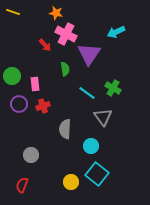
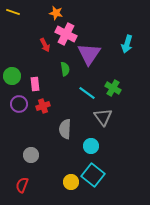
cyan arrow: moved 11 px right, 12 px down; rotated 48 degrees counterclockwise
red arrow: rotated 16 degrees clockwise
cyan square: moved 4 px left, 1 px down
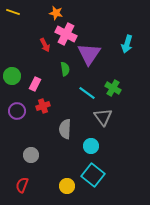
pink rectangle: rotated 32 degrees clockwise
purple circle: moved 2 px left, 7 px down
yellow circle: moved 4 px left, 4 px down
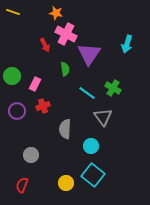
yellow circle: moved 1 px left, 3 px up
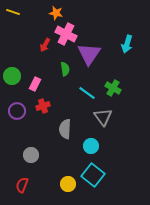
red arrow: rotated 56 degrees clockwise
yellow circle: moved 2 px right, 1 px down
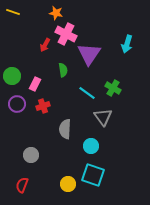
green semicircle: moved 2 px left, 1 px down
purple circle: moved 7 px up
cyan square: rotated 20 degrees counterclockwise
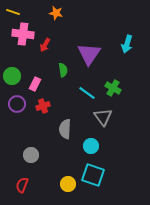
pink cross: moved 43 px left; rotated 20 degrees counterclockwise
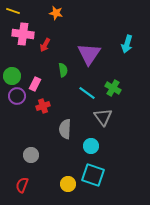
yellow line: moved 1 px up
purple circle: moved 8 px up
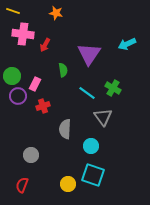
cyan arrow: rotated 48 degrees clockwise
purple circle: moved 1 px right
